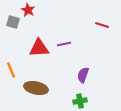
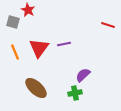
red line: moved 6 px right
red triangle: rotated 50 degrees counterclockwise
orange line: moved 4 px right, 18 px up
purple semicircle: rotated 28 degrees clockwise
brown ellipse: rotated 30 degrees clockwise
green cross: moved 5 px left, 8 px up
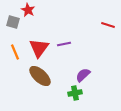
brown ellipse: moved 4 px right, 12 px up
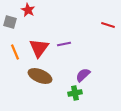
gray square: moved 3 px left
brown ellipse: rotated 20 degrees counterclockwise
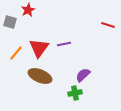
red star: rotated 16 degrees clockwise
orange line: moved 1 px right, 1 px down; rotated 63 degrees clockwise
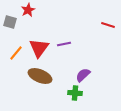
green cross: rotated 16 degrees clockwise
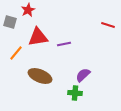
red triangle: moved 1 px left, 11 px up; rotated 45 degrees clockwise
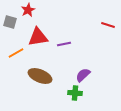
orange line: rotated 21 degrees clockwise
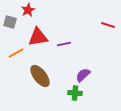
brown ellipse: rotated 30 degrees clockwise
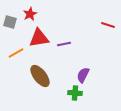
red star: moved 2 px right, 4 px down
red triangle: moved 1 px right, 1 px down
purple semicircle: rotated 21 degrees counterclockwise
